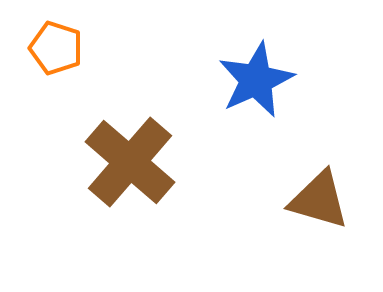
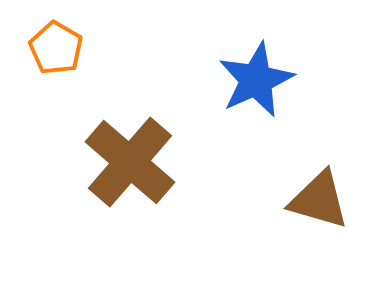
orange pentagon: rotated 12 degrees clockwise
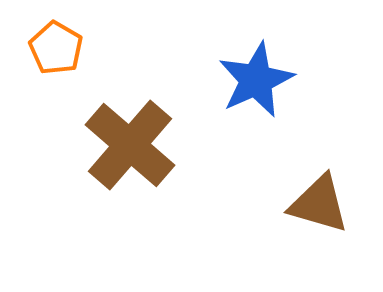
brown cross: moved 17 px up
brown triangle: moved 4 px down
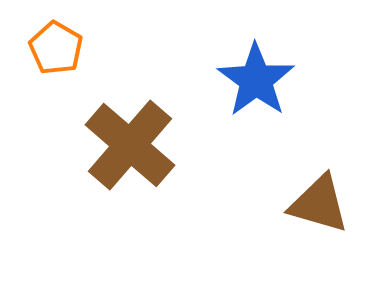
blue star: rotated 12 degrees counterclockwise
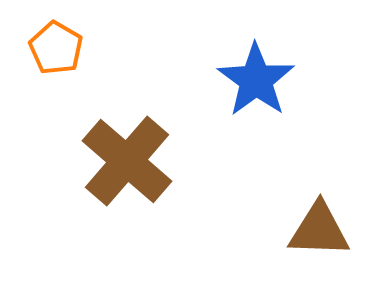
brown cross: moved 3 px left, 16 px down
brown triangle: moved 26 px down; rotated 14 degrees counterclockwise
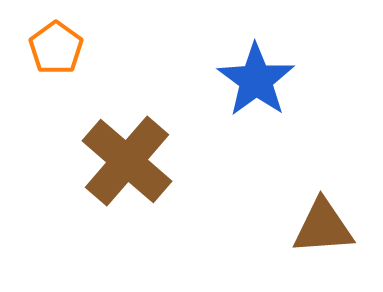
orange pentagon: rotated 6 degrees clockwise
brown triangle: moved 4 px right, 3 px up; rotated 6 degrees counterclockwise
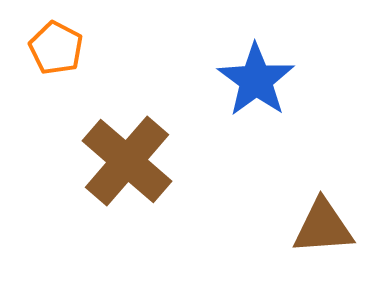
orange pentagon: rotated 8 degrees counterclockwise
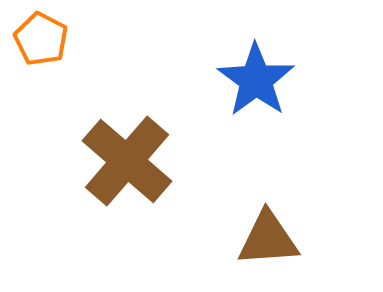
orange pentagon: moved 15 px left, 9 px up
brown triangle: moved 55 px left, 12 px down
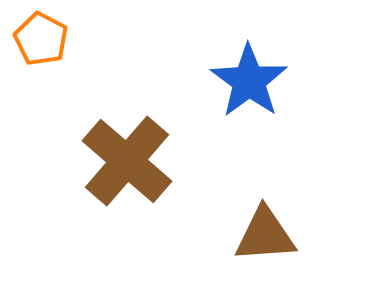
blue star: moved 7 px left, 1 px down
brown triangle: moved 3 px left, 4 px up
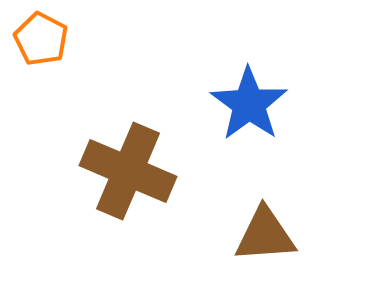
blue star: moved 23 px down
brown cross: moved 1 px right, 10 px down; rotated 18 degrees counterclockwise
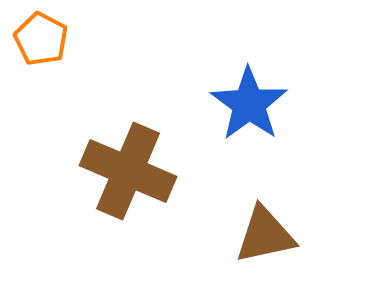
brown triangle: rotated 8 degrees counterclockwise
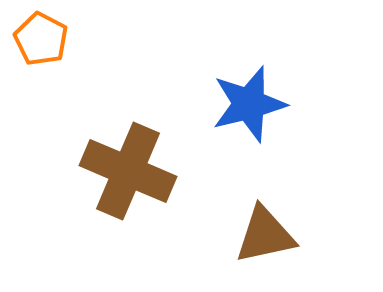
blue star: rotated 22 degrees clockwise
